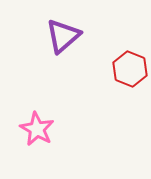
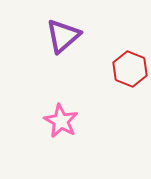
pink star: moved 24 px right, 8 px up
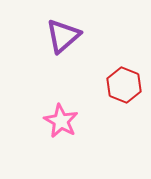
red hexagon: moved 6 px left, 16 px down
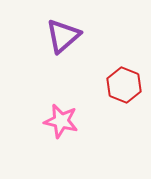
pink star: rotated 16 degrees counterclockwise
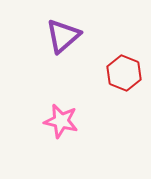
red hexagon: moved 12 px up
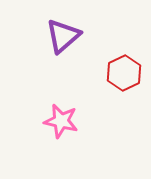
red hexagon: rotated 12 degrees clockwise
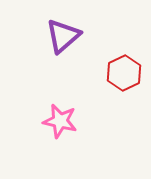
pink star: moved 1 px left
